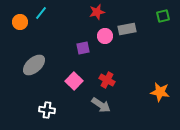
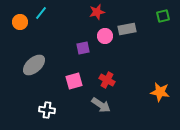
pink square: rotated 30 degrees clockwise
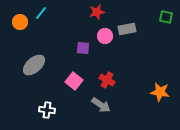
green square: moved 3 px right, 1 px down; rotated 24 degrees clockwise
purple square: rotated 16 degrees clockwise
pink square: rotated 36 degrees counterclockwise
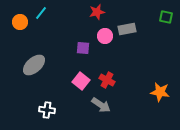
pink square: moved 7 px right
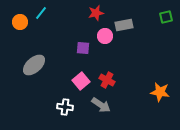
red star: moved 1 px left, 1 px down
green square: rotated 24 degrees counterclockwise
gray rectangle: moved 3 px left, 4 px up
pink square: rotated 12 degrees clockwise
white cross: moved 18 px right, 3 px up
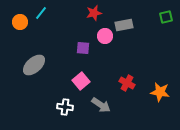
red star: moved 2 px left
red cross: moved 20 px right, 3 px down
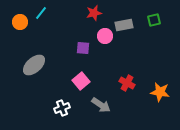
green square: moved 12 px left, 3 px down
white cross: moved 3 px left, 1 px down; rotated 28 degrees counterclockwise
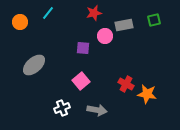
cyan line: moved 7 px right
red cross: moved 1 px left, 1 px down
orange star: moved 13 px left, 2 px down
gray arrow: moved 4 px left, 5 px down; rotated 24 degrees counterclockwise
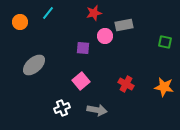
green square: moved 11 px right, 22 px down; rotated 24 degrees clockwise
orange star: moved 17 px right, 7 px up
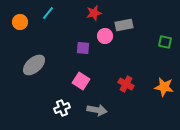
pink square: rotated 18 degrees counterclockwise
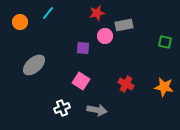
red star: moved 3 px right
